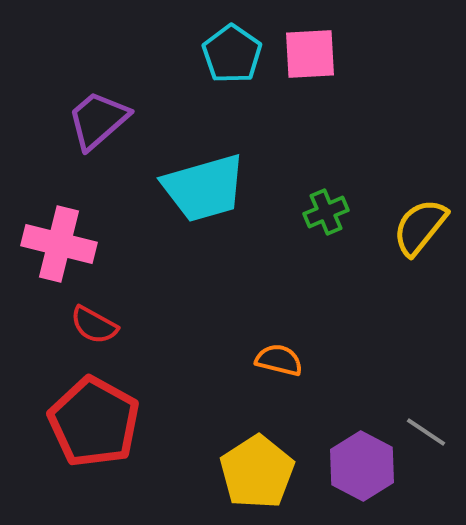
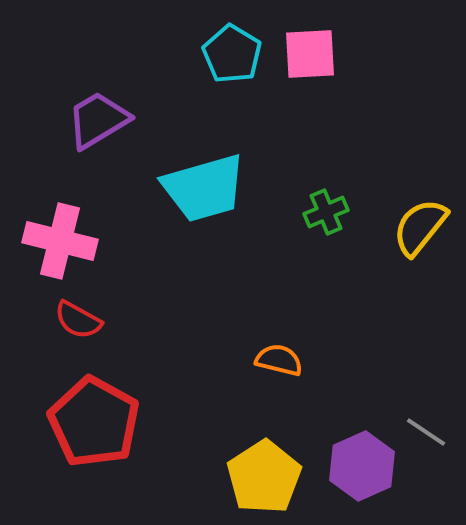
cyan pentagon: rotated 4 degrees counterclockwise
purple trapezoid: rotated 10 degrees clockwise
pink cross: moved 1 px right, 3 px up
red semicircle: moved 16 px left, 5 px up
purple hexagon: rotated 8 degrees clockwise
yellow pentagon: moved 7 px right, 5 px down
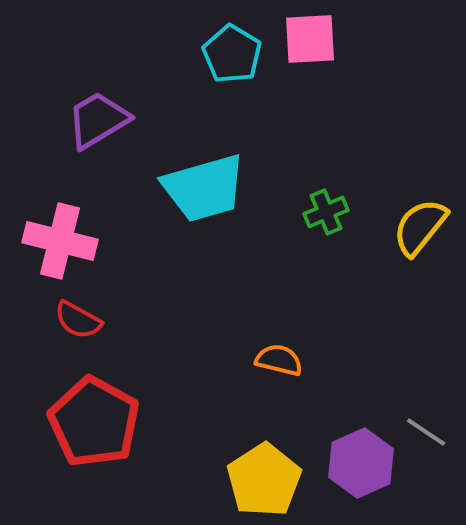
pink square: moved 15 px up
purple hexagon: moved 1 px left, 3 px up
yellow pentagon: moved 3 px down
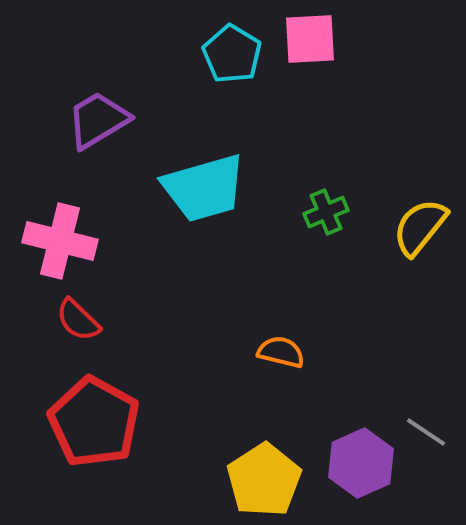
red semicircle: rotated 15 degrees clockwise
orange semicircle: moved 2 px right, 8 px up
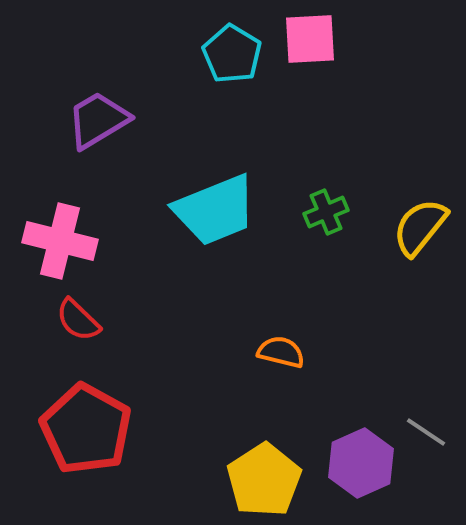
cyan trapezoid: moved 11 px right, 22 px down; rotated 6 degrees counterclockwise
red pentagon: moved 8 px left, 7 px down
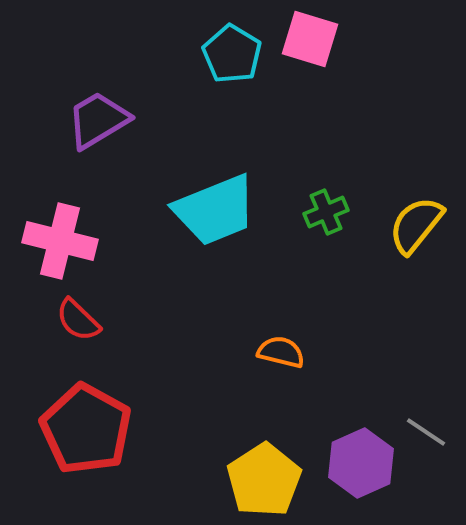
pink square: rotated 20 degrees clockwise
yellow semicircle: moved 4 px left, 2 px up
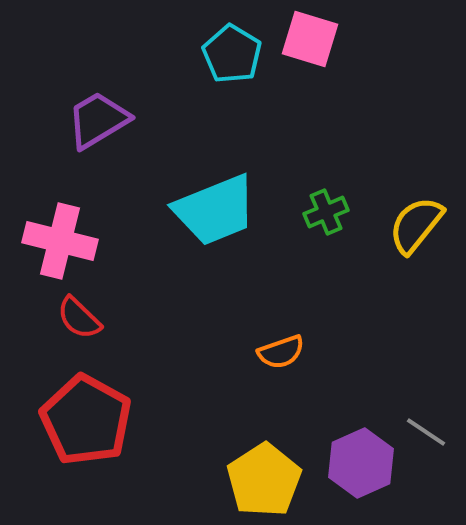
red semicircle: moved 1 px right, 2 px up
orange semicircle: rotated 147 degrees clockwise
red pentagon: moved 9 px up
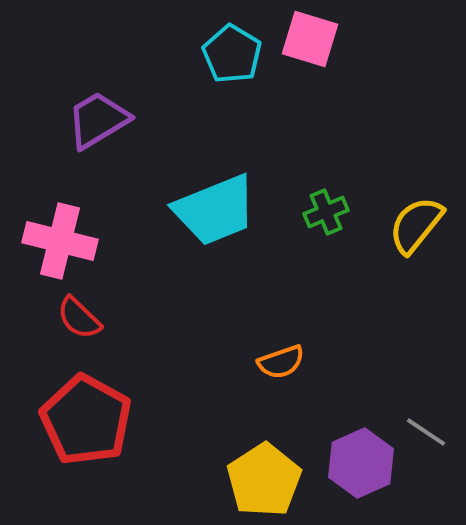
orange semicircle: moved 10 px down
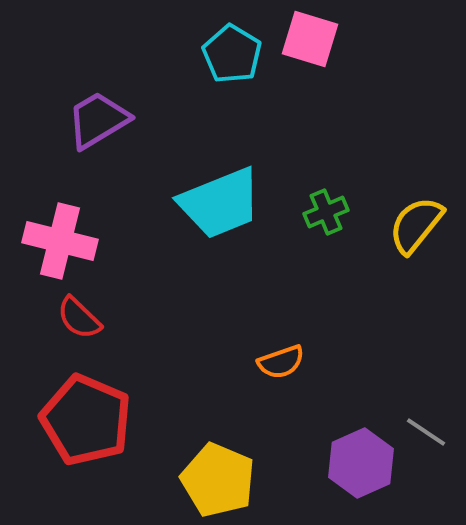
cyan trapezoid: moved 5 px right, 7 px up
red pentagon: rotated 6 degrees counterclockwise
yellow pentagon: moved 46 px left; rotated 16 degrees counterclockwise
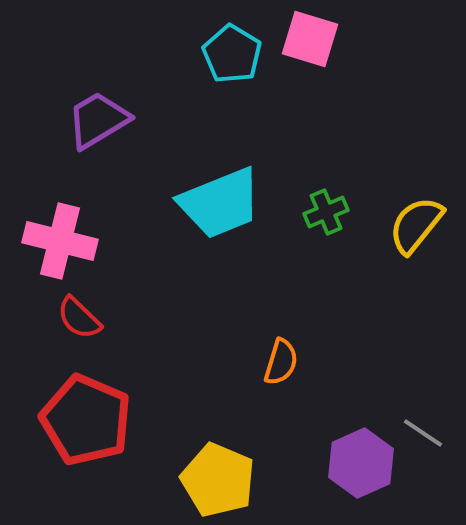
orange semicircle: rotated 54 degrees counterclockwise
gray line: moved 3 px left, 1 px down
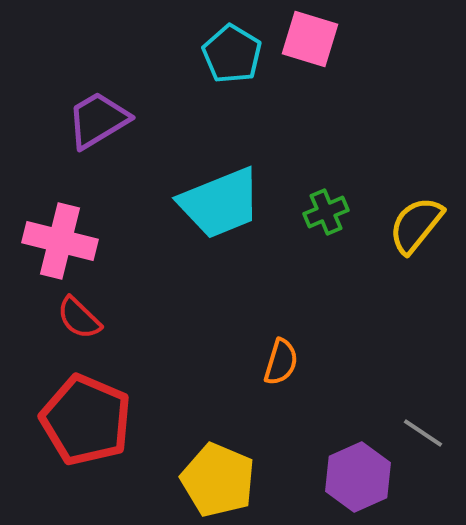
purple hexagon: moved 3 px left, 14 px down
